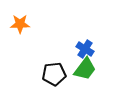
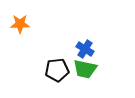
green trapezoid: rotated 65 degrees clockwise
black pentagon: moved 3 px right, 4 px up
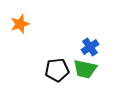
orange star: rotated 18 degrees counterclockwise
blue cross: moved 5 px right, 2 px up; rotated 24 degrees clockwise
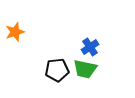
orange star: moved 5 px left, 8 px down
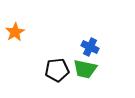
orange star: rotated 12 degrees counterclockwise
blue cross: rotated 30 degrees counterclockwise
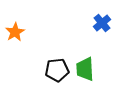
blue cross: moved 12 px right, 24 px up; rotated 24 degrees clockwise
green trapezoid: rotated 75 degrees clockwise
